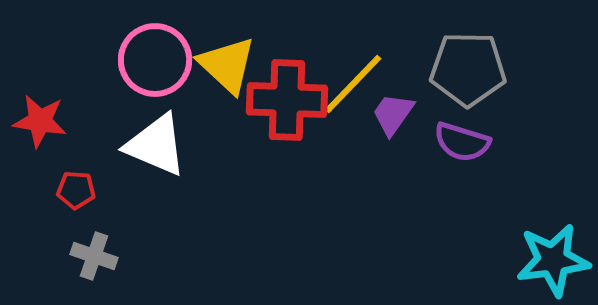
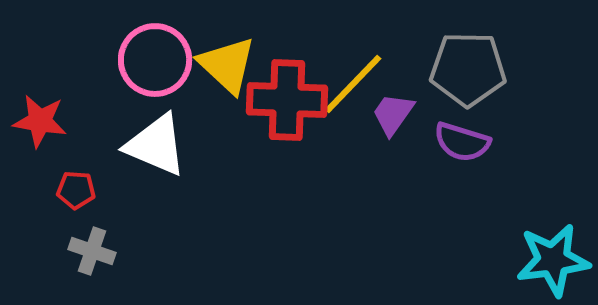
gray cross: moved 2 px left, 5 px up
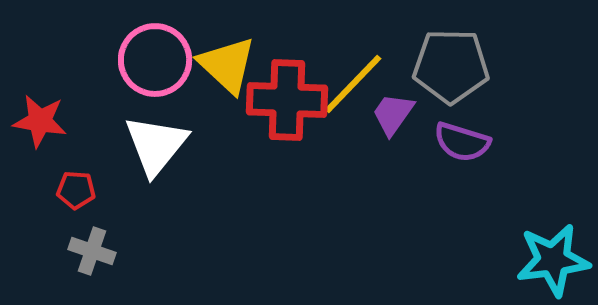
gray pentagon: moved 17 px left, 3 px up
white triangle: rotated 46 degrees clockwise
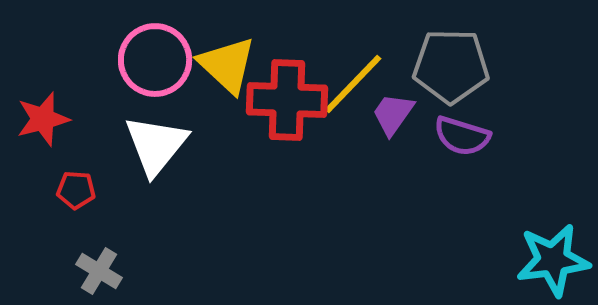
red star: moved 3 px right, 2 px up; rotated 24 degrees counterclockwise
purple semicircle: moved 6 px up
gray cross: moved 7 px right, 20 px down; rotated 12 degrees clockwise
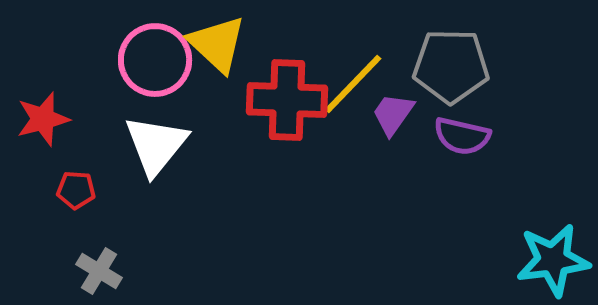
yellow triangle: moved 10 px left, 21 px up
purple semicircle: rotated 4 degrees counterclockwise
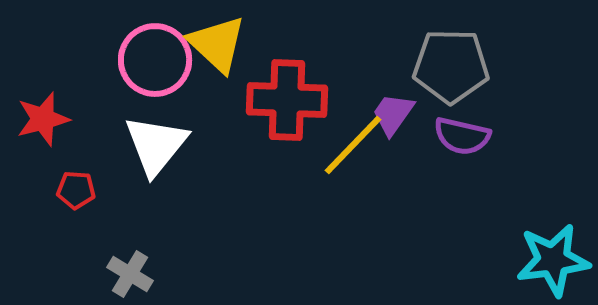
yellow line: moved 61 px down
gray cross: moved 31 px right, 3 px down
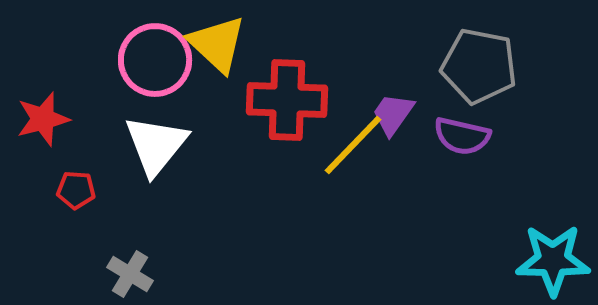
gray pentagon: moved 28 px right; rotated 10 degrees clockwise
cyan star: rotated 8 degrees clockwise
